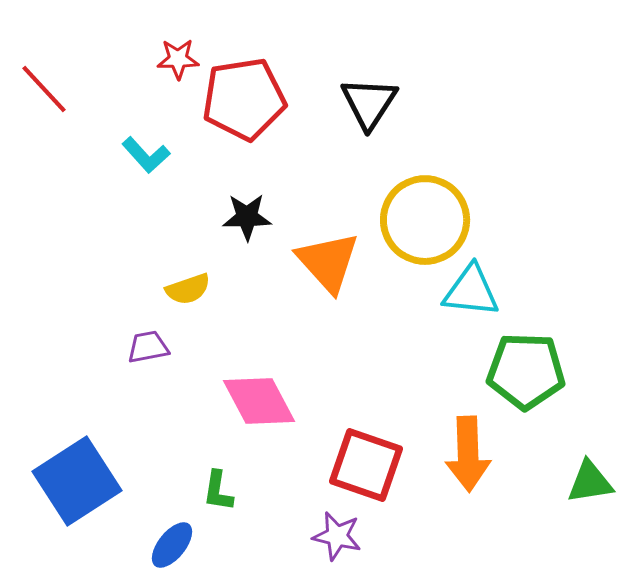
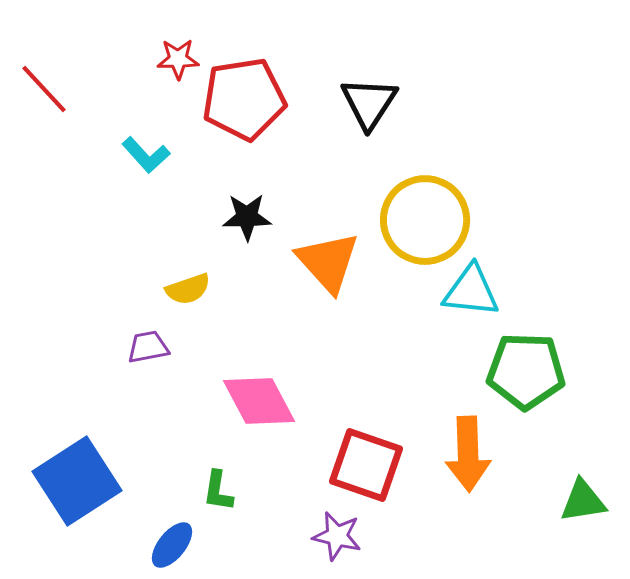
green triangle: moved 7 px left, 19 px down
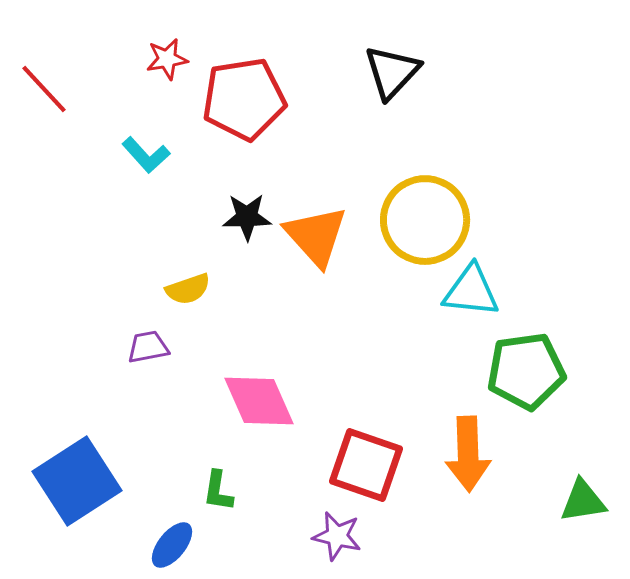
red star: moved 11 px left; rotated 9 degrees counterclockwise
black triangle: moved 23 px right, 31 px up; rotated 10 degrees clockwise
orange triangle: moved 12 px left, 26 px up
green pentagon: rotated 10 degrees counterclockwise
pink diamond: rotated 4 degrees clockwise
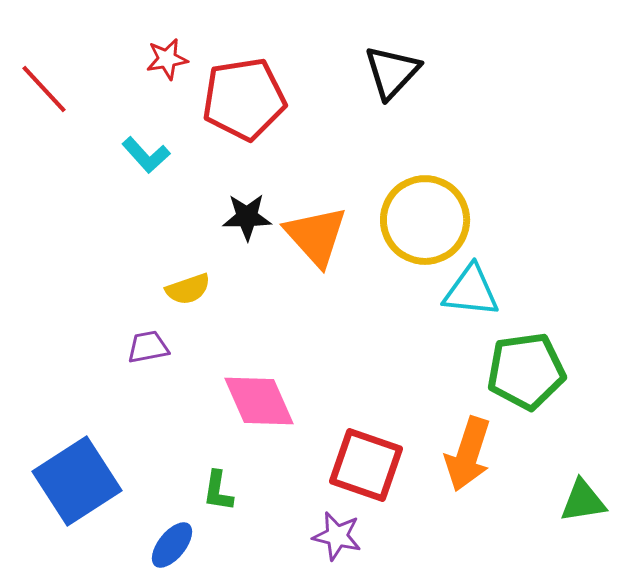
orange arrow: rotated 20 degrees clockwise
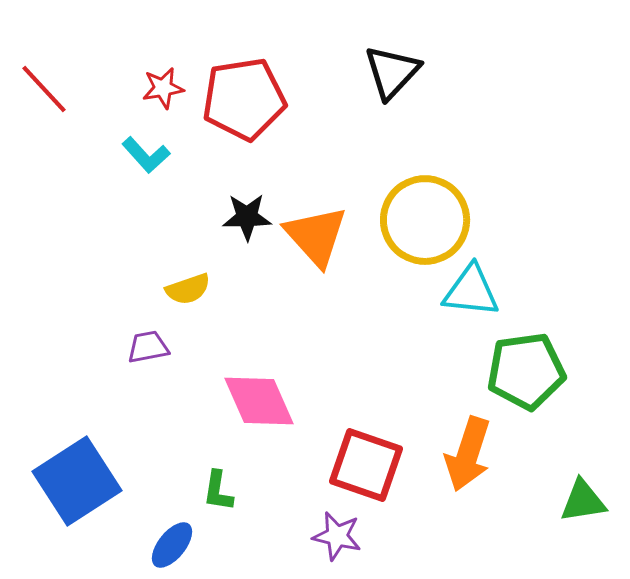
red star: moved 4 px left, 29 px down
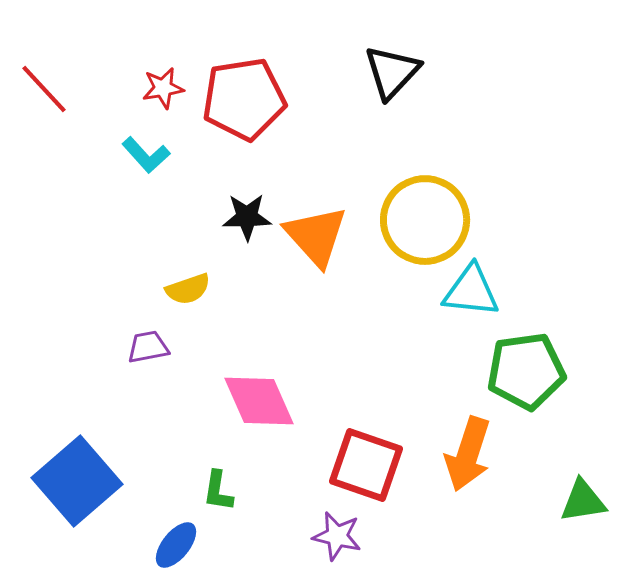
blue square: rotated 8 degrees counterclockwise
blue ellipse: moved 4 px right
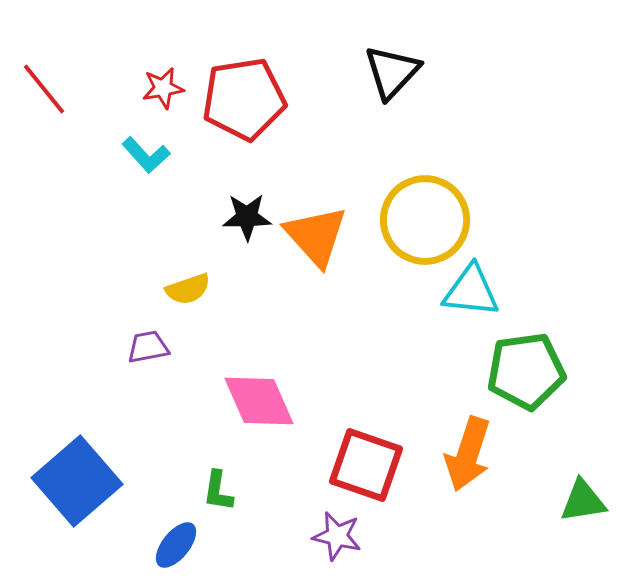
red line: rotated 4 degrees clockwise
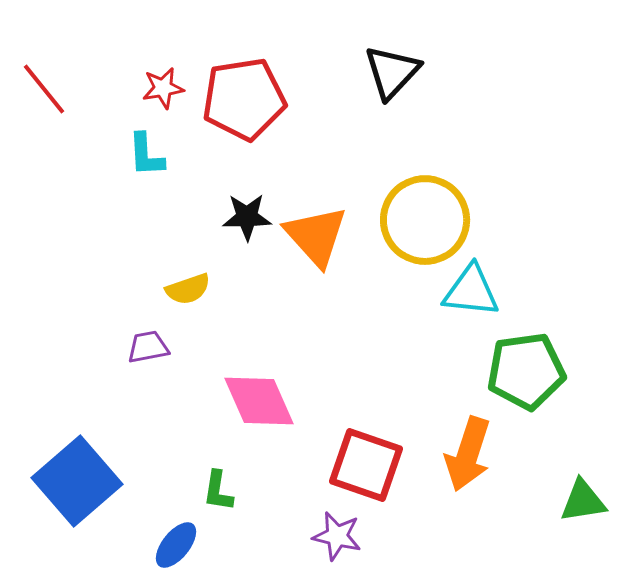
cyan L-shape: rotated 39 degrees clockwise
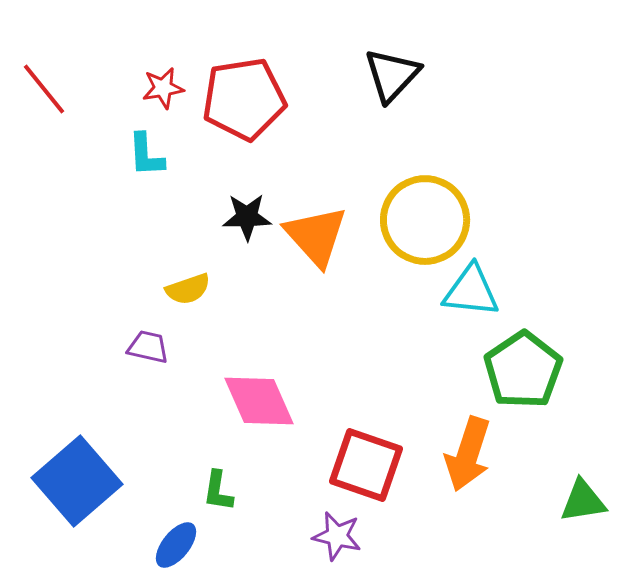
black triangle: moved 3 px down
purple trapezoid: rotated 24 degrees clockwise
green pentagon: moved 3 px left, 1 px up; rotated 26 degrees counterclockwise
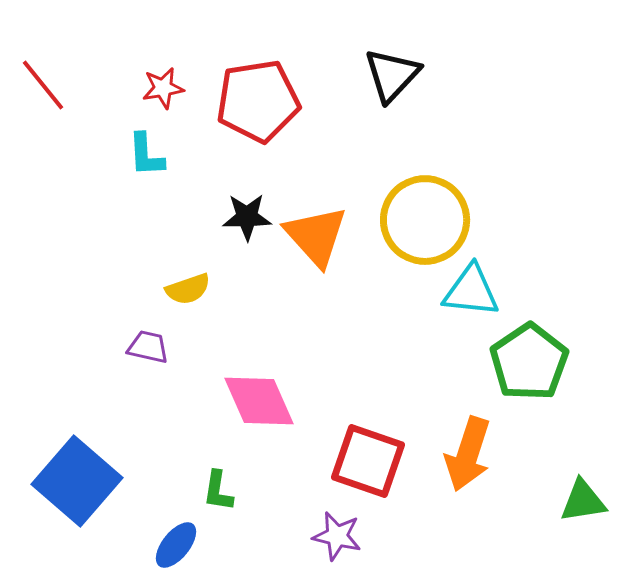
red line: moved 1 px left, 4 px up
red pentagon: moved 14 px right, 2 px down
green pentagon: moved 6 px right, 8 px up
red square: moved 2 px right, 4 px up
blue square: rotated 8 degrees counterclockwise
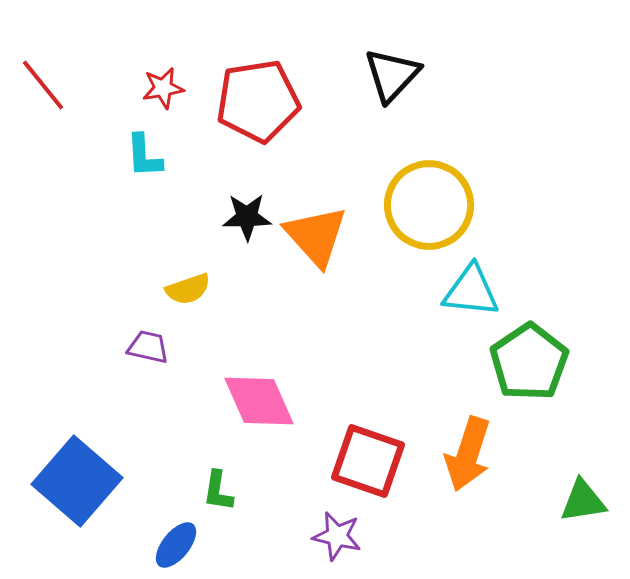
cyan L-shape: moved 2 px left, 1 px down
yellow circle: moved 4 px right, 15 px up
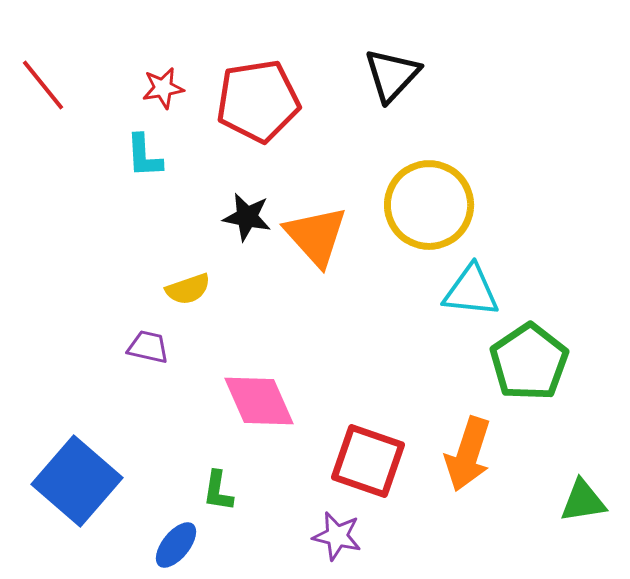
black star: rotated 12 degrees clockwise
